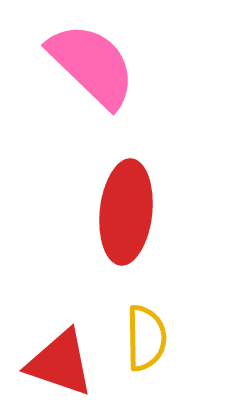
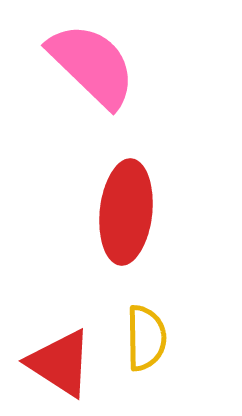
red triangle: rotated 14 degrees clockwise
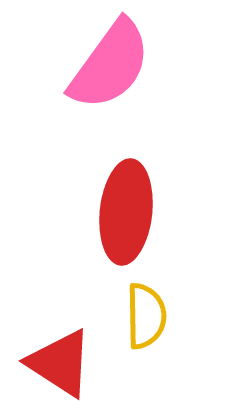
pink semicircle: moved 18 px right; rotated 82 degrees clockwise
yellow semicircle: moved 22 px up
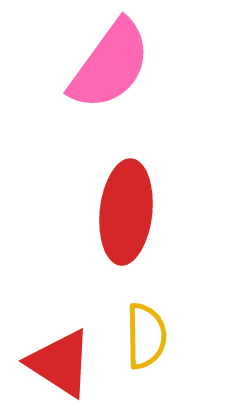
yellow semicircle: moved 20 px down
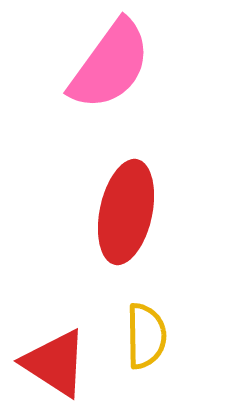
red ellipse: rotated 6 degrees clockwise
red triangle: moved 5 px left
